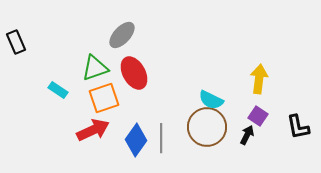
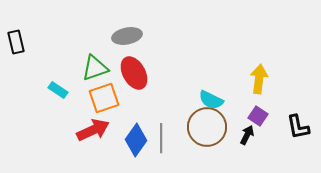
gray ellipse: moved 5 px right, 1 px down; rotated 36 degrees clockwise
black rectangle: rotated 10 degrees clockwise
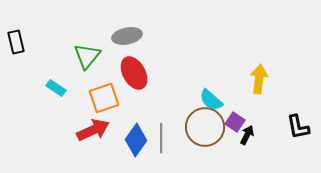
green triangle: moved 8 px left, 12 px up; rotated 32 degrees counterclockwise
cyan rectangle: moved 2 px left, 2 px up
cyan semicircle: rotated 15 degrees clockwise
purple square: moved 23 px left, 6 px down
brown circle: moved 2 px left
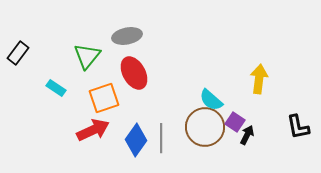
black rectangle: moved 2 px right, 11 px down; rotated 50 degrees clockwise
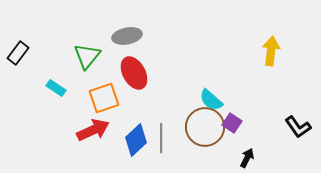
yellow arrow: moved 12 px right, 28 px up
purple square: moved 3 px left, 1 px down
black L-shape: rotated 24 degrees counterclockwise
black arrow: moved 23 px down
blue diamond: rotated 12 degrees clockwise
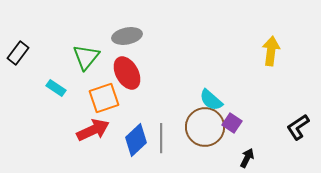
green triangle: moved 1 px left, 1 px down
red ellipse: moved 7 px left
black L-shape: rotated 92 degrees clockwise
